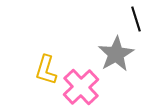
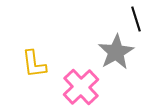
gray star: moved 2 px up
yellow L-shape: moved 12 px left, 6 px up; rotated 24 degrees counterclockwise
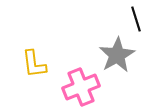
gray star: moved 1 px right, 3 px down
pink cross: rotated 21 degrees clockwise
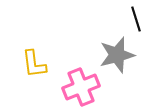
gray star: rotated 15 degrees clockwise
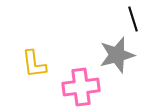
black line: moved 3 px left
pink cross: rotated 15 degrees clockwise
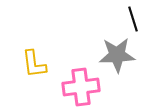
gray star: rotated 12 degrees clockwise
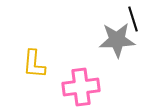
gray star: moved 15 px up
yellow L-shape: rotated 12 degrees clockwise
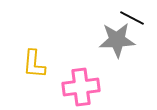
black line: moved 1 px left, 1 px up; rotated 45 degrees counterclockwise
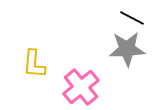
gray star: moved 10 px right, 9 px down
pink cross: rotated 33 degrees counterclockwise
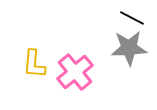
gray star: moved 2 px right, 1 px up
pink cross: moved 6 px left, 15 px up
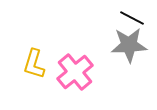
gray star: moved 3 px up
yellow L-shape: rotated 12 degrees clockwise
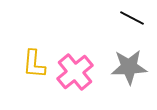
gray star: moved 22 px down
yellow L-shape: rotated 12 degrees counterclockwise
